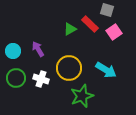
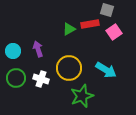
red rectangle: rotated 54 degrees counterclockwise
green triangle: moved 1 px left
purple arrow: rotated 14 degrees clockwise
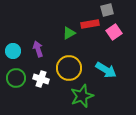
gray square: rotated 32 degrees counterclockwise
green triangle: moved 4 px down
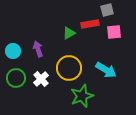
pink square: rotated 28 degrees clockwise
white cross: rotated 28 degrees clockwise
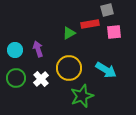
cyan circle: moved 2 px right, 1 px up
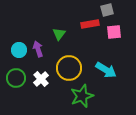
green triangle: moved 10 px left, 1 px down; rotated 24 degrees counterclockwise
cyan circle: moved 4 px right
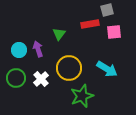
cyan arrow: moved 1 px right, 1 px up
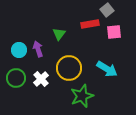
gray square: rotated 24 degrees counterclockwise
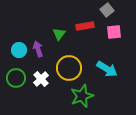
red rectangle: moved 5 px left, 2 px down
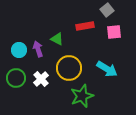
green triangle: moved 2 px left, 5 px down; rotated 40 degrees counterclockwise
